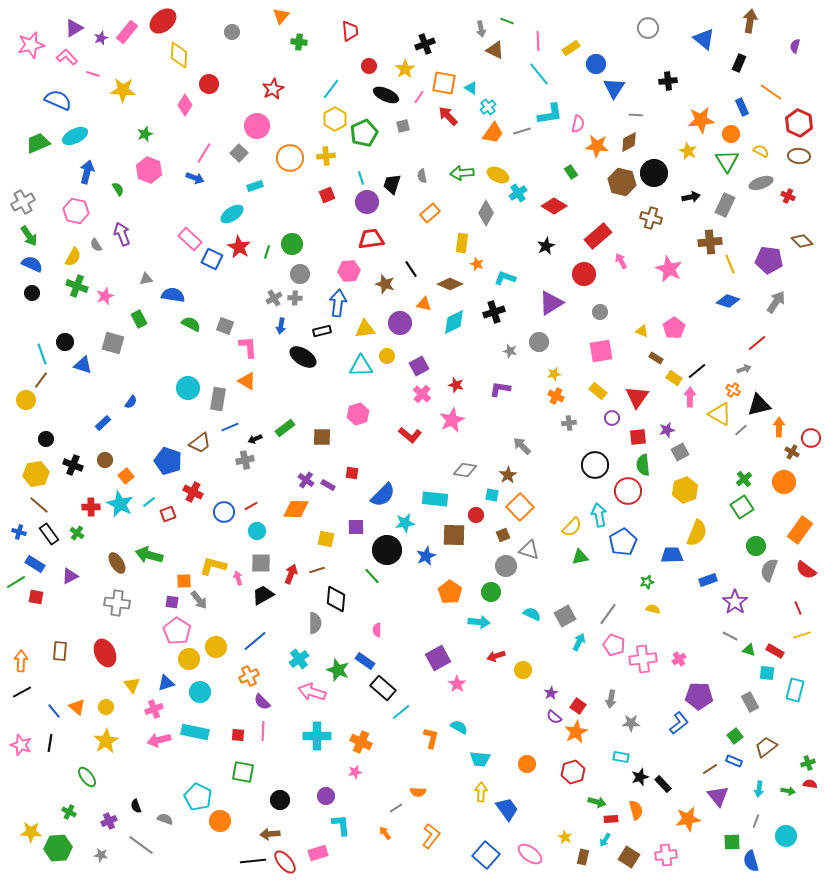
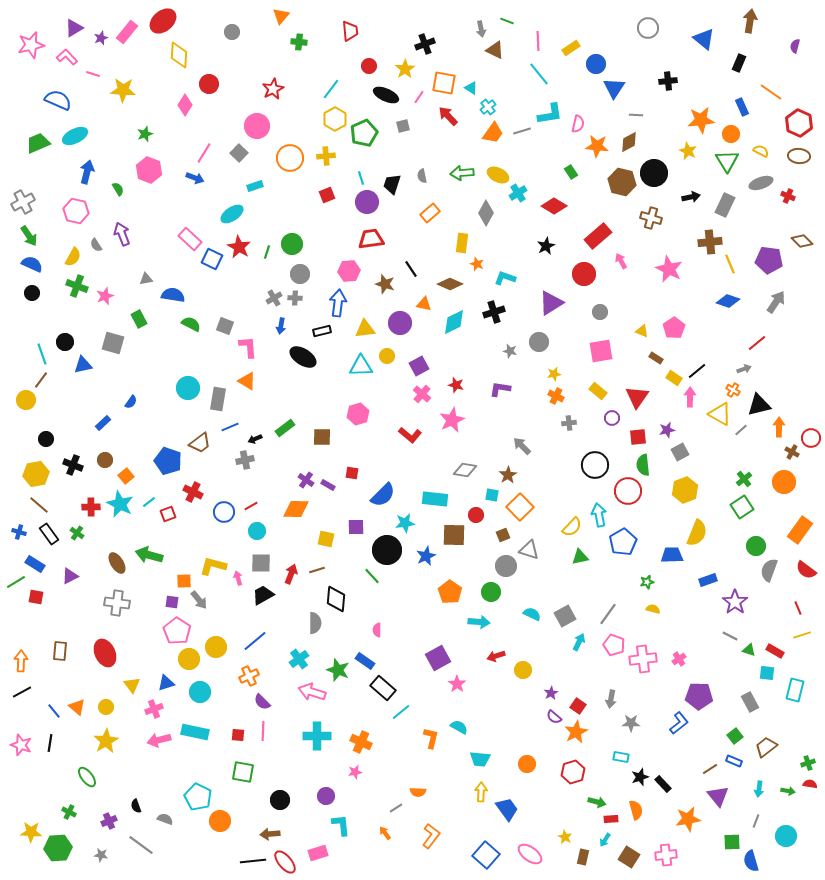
blue triangle at (83, 365): rotated 30 degrees counterclockwise
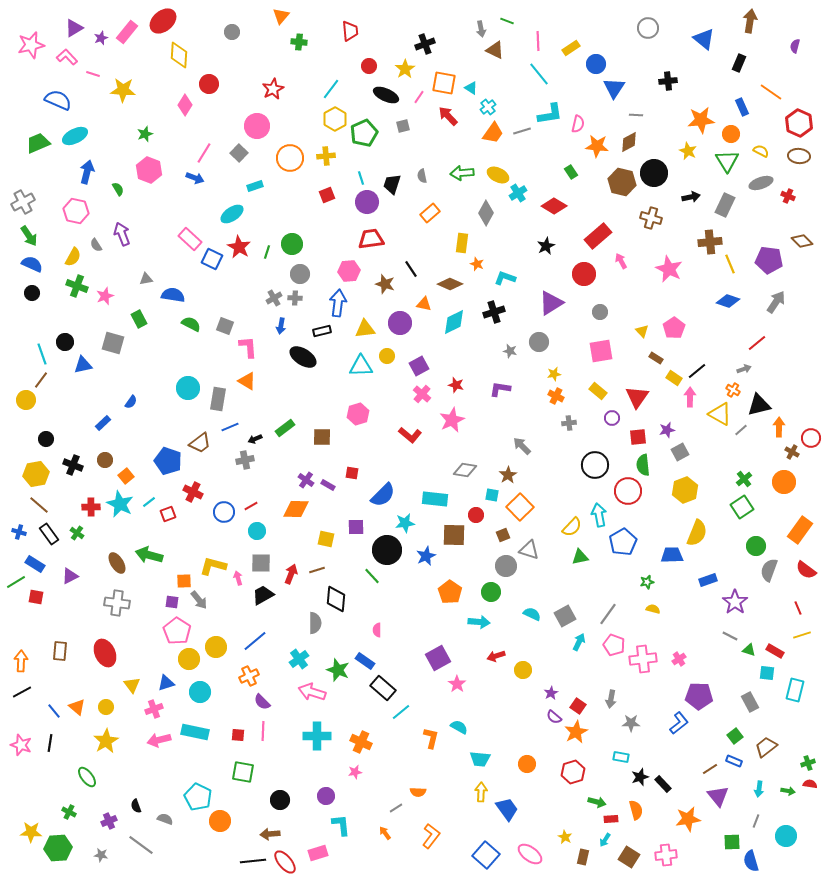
yellow triangle at (642, 331): rotated 24 degrees clockwise
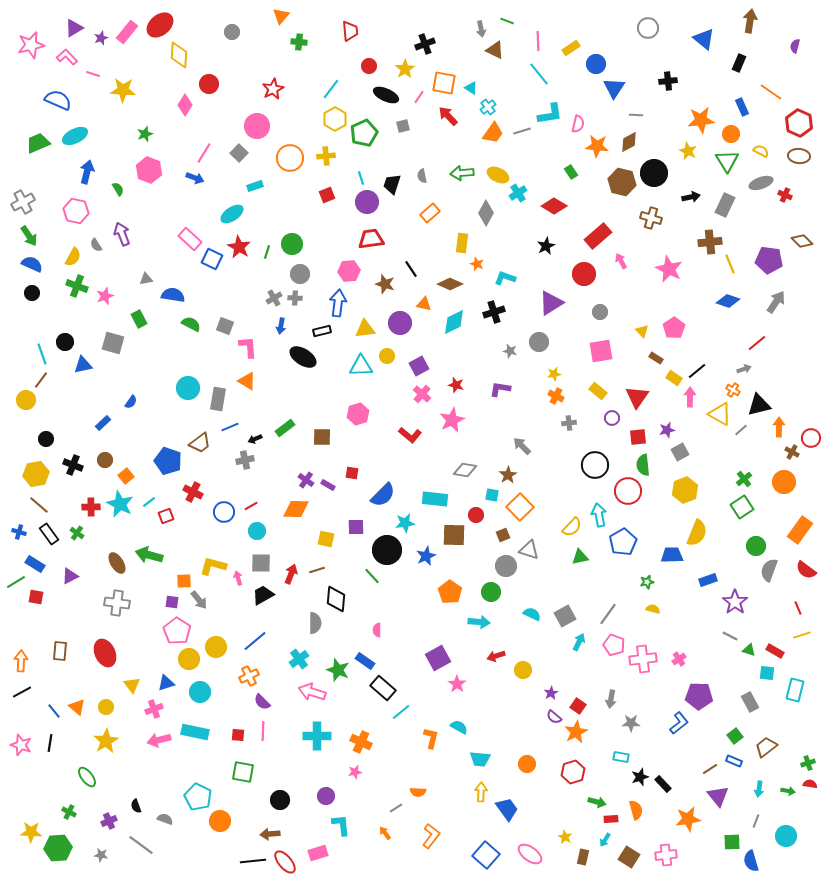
red ellipse at (163, 21): moved 3 px left, 4 px down
red cross at (788, 196): moved 3 px left, 1 px up
red square at (168, 514): moved 2 px left, 2 px down
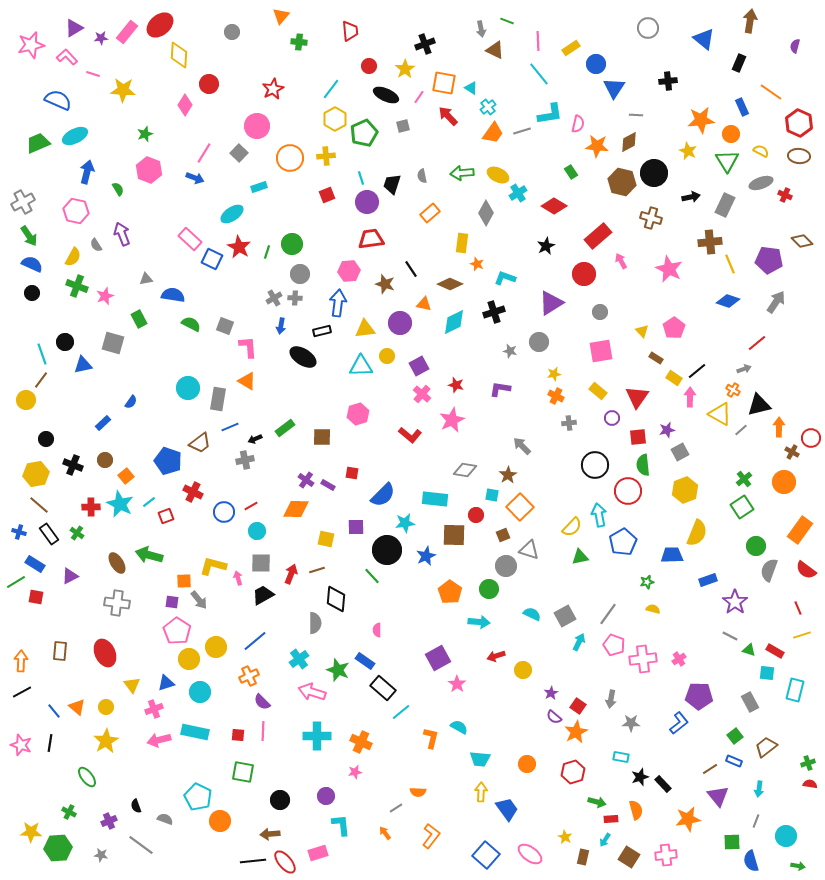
purple star at (101, 38): rotated 16 degrees clockwise
cyan rectangle at (255, 186): moved 4 px right, 1 px down
green circle at (491, 592): moved 2 px left, 3 px up
green arrow at (788, 791): moved 10 px right, 75 px down
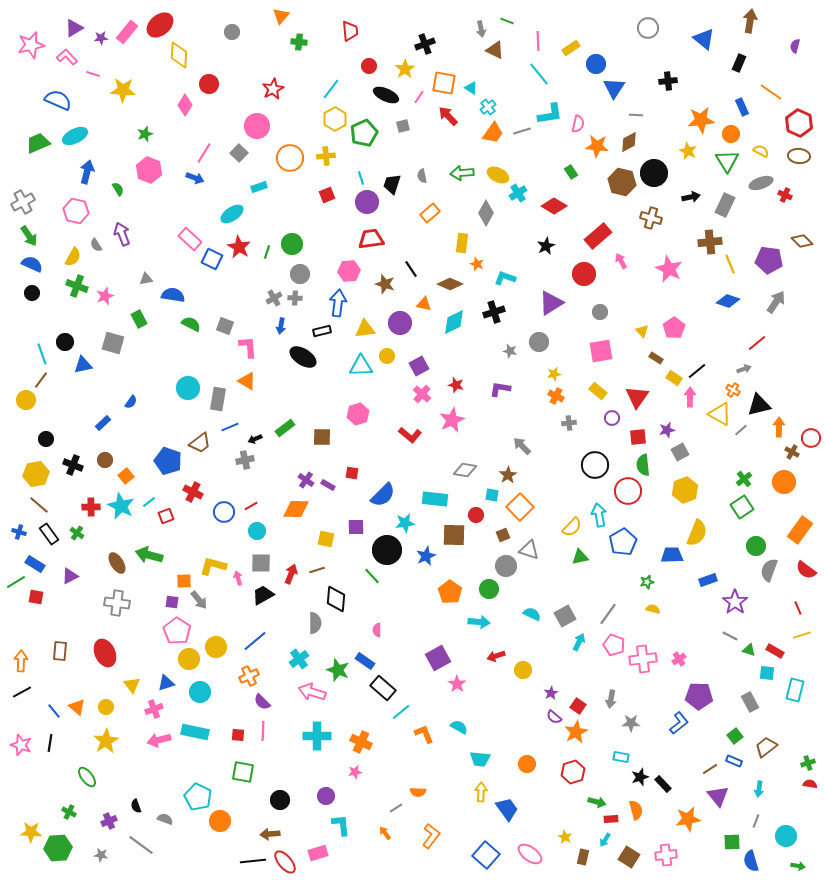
cyan star at (120, 504): moved 1 px right, 2 px down
orange L-shape at (431, 738): moved 7 px left, 4 px up; rotated 35 degrees counterclockwise
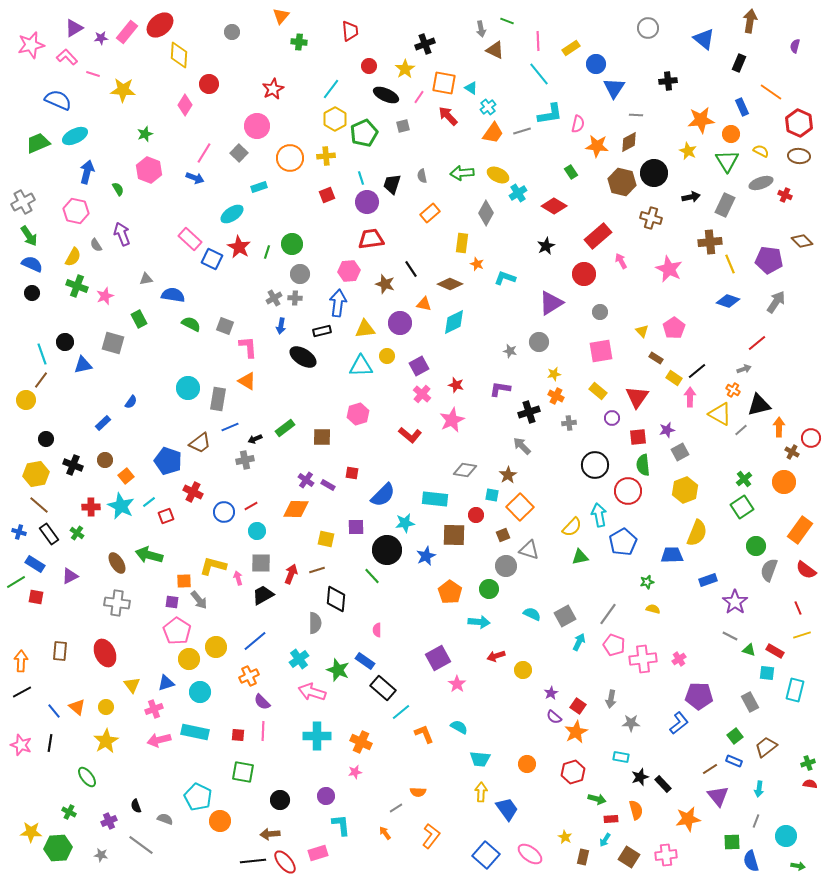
black cross at (494, 312): moved 35 px right, 100 px down
green arrow at (597, 802): moved 3 px up
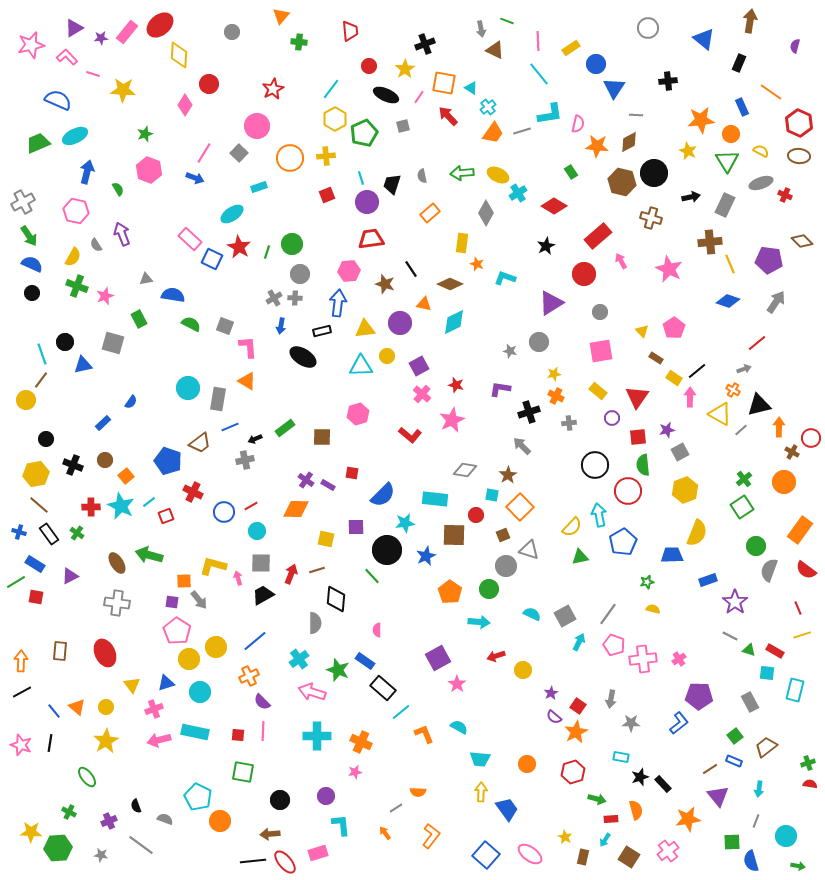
pink cross at (666, 855): moved 2 px right, 4 px up; rotated 30 degrees counterclockwise
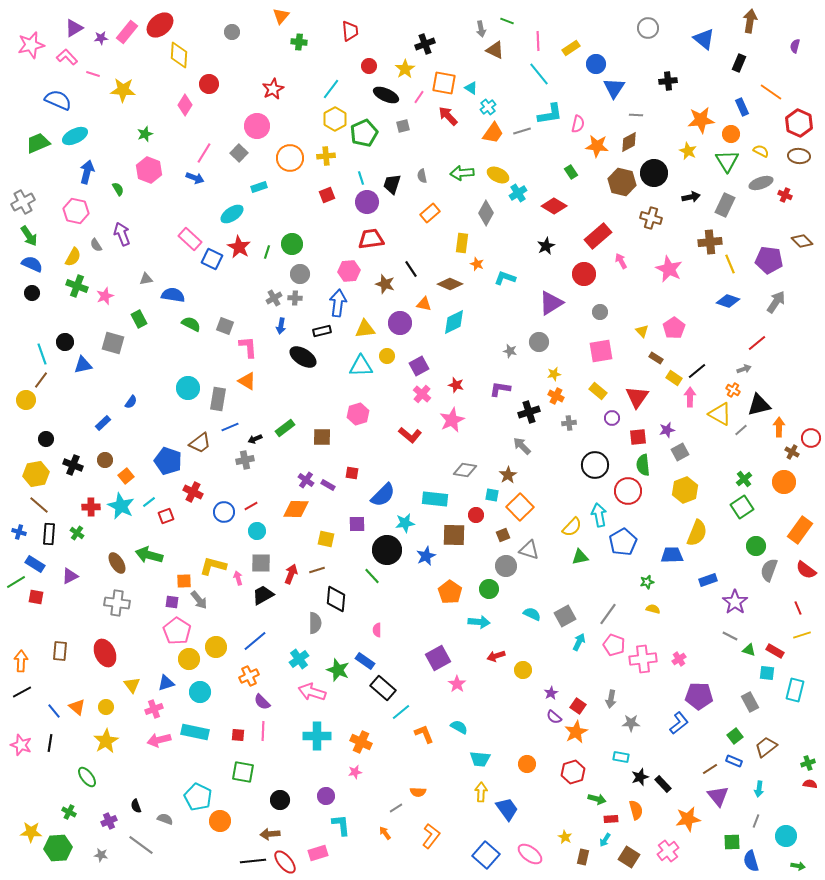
purple square at (356, 527): moved 1 px right, 3 px up
black rectangle at (49, 534): rotated 40 degrees clockwise
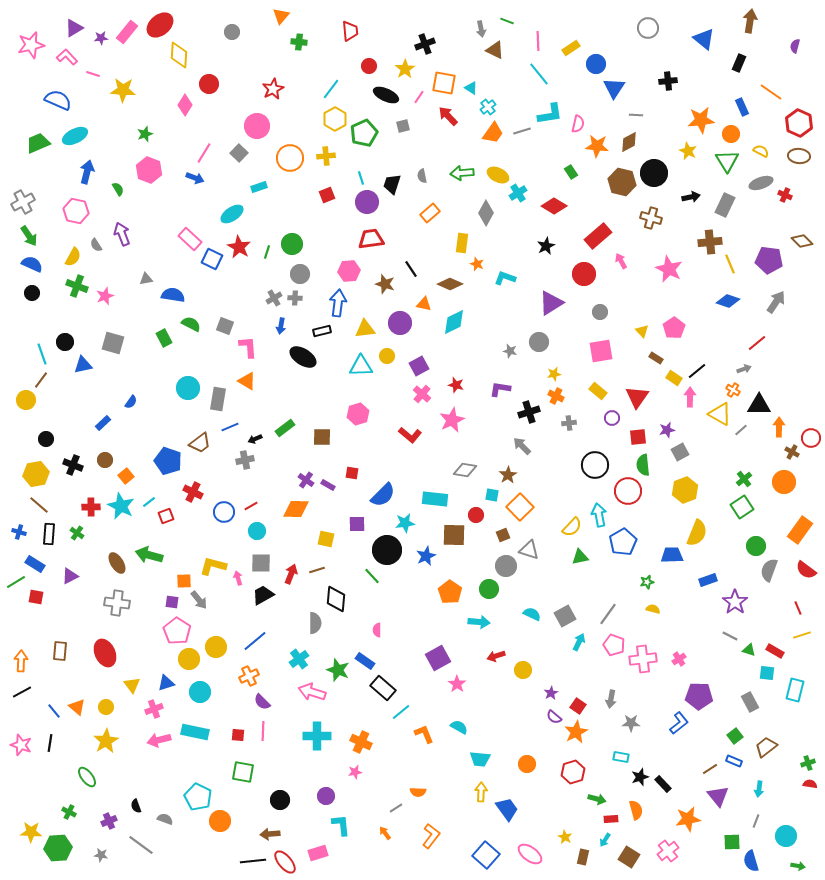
green rectangle at (139, 319): moved 25 px right, 19 px down
black triangle at (759, 405): rotated 15 degrees clockwise
